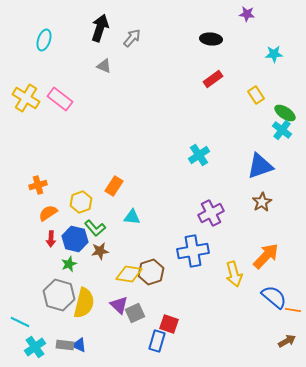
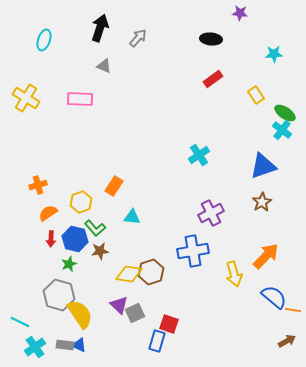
purple star at (247, 14): moved 7 px left, 1 px up
gray arrow at (132, 38): moved 6 px right
pink rectangle at (60, 99): moved 20 px right; rotated 35 degrees counterclockwise
blue triangle at (260, 166): moved 3 px right
yellow semicircle at (84, 303): moved 4 px left, 11 px down; rotated 48 degrees counterclockwise
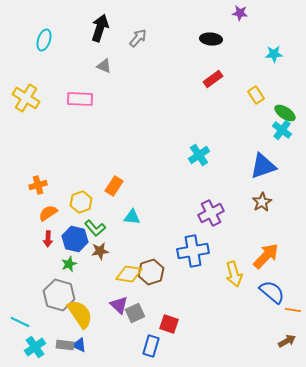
red arrow at (51, 239): moved 3 px left
blue semicircle at (274, 297): moved 2 px left, 5 px up
blue rectangle at (157, 341): moved 6 px left, 5 px down
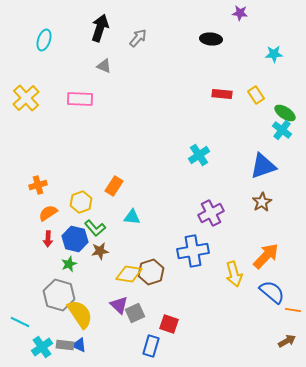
red rectangle at (213, 79): moved 9 px right, 15 px down; rotated 42 degrees clockwise
yellow cross at (26, 98): rotated 16 degrees clockwise
cyan cross at (35, 347): moved 7 px right
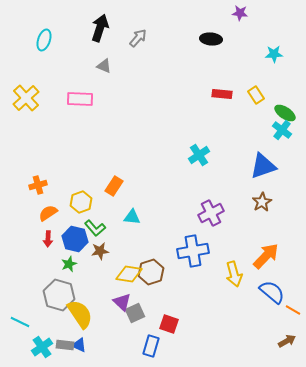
purple triangle at (119, 305): moved 3 px right, 3 px up
orange line at (293, 310): rotated 21 degrees clockwise
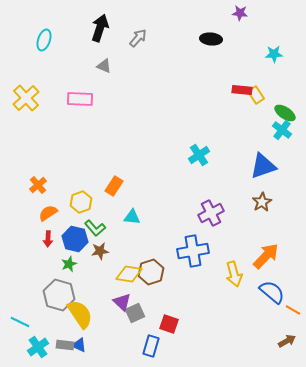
red rectangle at (222, 94): moved 20 px right, 4 px up
orange cross at (38, 185): rotated 24 degrees counterclockwise
cyan cross at (42, 347): moved 4 px left
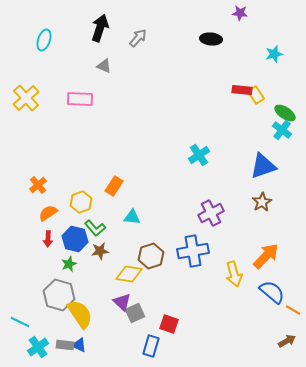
cyan star at (274, 54): rotated 12 degrees counterclockwise
brown hexagon at (151, 272): moved 16 px up
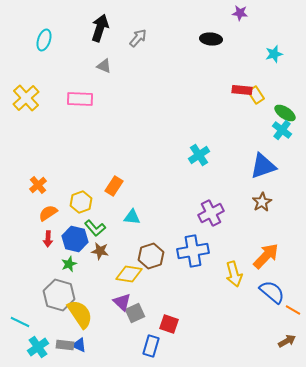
brown star at (100, 251): rotated 18 degrees clockwise
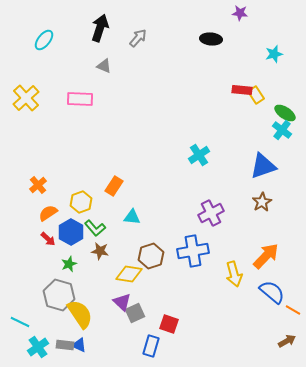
cyan ellipse at (44, 40): rotated 20 degrees clockwise
red arrow at (48, 239): rotated 49 degrees counterclockwise
blue hexagon at (75, 239): moved 4 px left, 7 px up; rotated 15 degrees clockwise
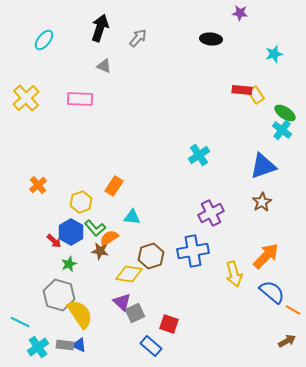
orange semicircle at (48, 213): moved 61 px right, 25 px down
red arrow at (48, 239): moved 6 px right, 2 px down
blue rectangle at (151, 346): rotated 65 degrees counterclockwise
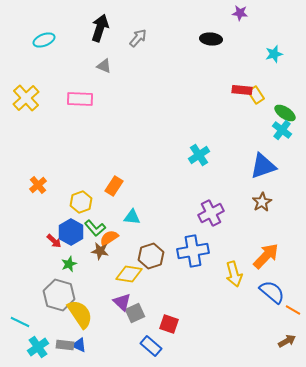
cyan ellipse at (44, 40): rotated 30 degrees clockwise
